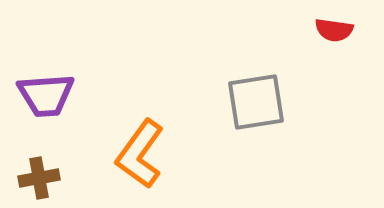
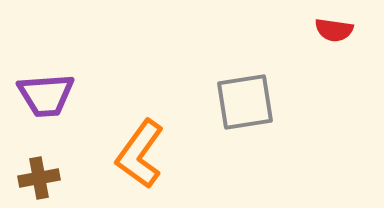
gray square: moved 11 px left
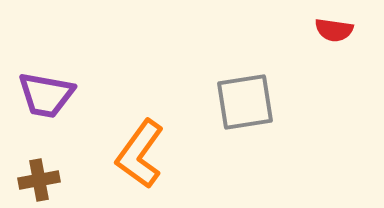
purple trapezoid: rotated 14 degrees clockwise
brown cross: moved 2 px down
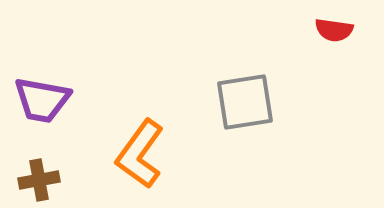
purple trapezoid: moved 4 px left, 5 px down
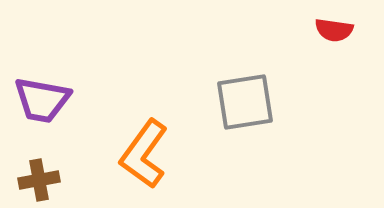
orange L-shape: moved 4 px right
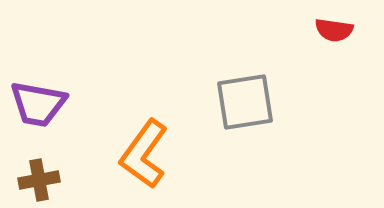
purple trapezoid: moved 4 px left, 4 px down
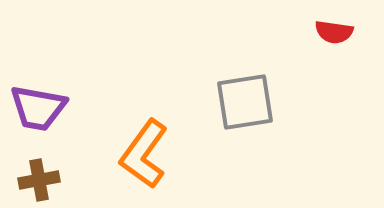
red semicircle: moved 2 px down
purple trapezoid: moved 4 px down
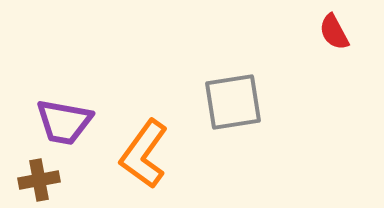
red semicircle: rotated 54 degrees clockwise
gray square: moved 12 px left
purple trapezoid: moved 26 px right, 14 px down
